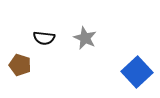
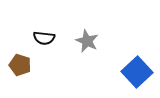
gray star: moved 2 px right, 3 px down
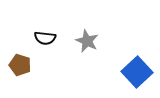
black semicircle: moved 1 px right
